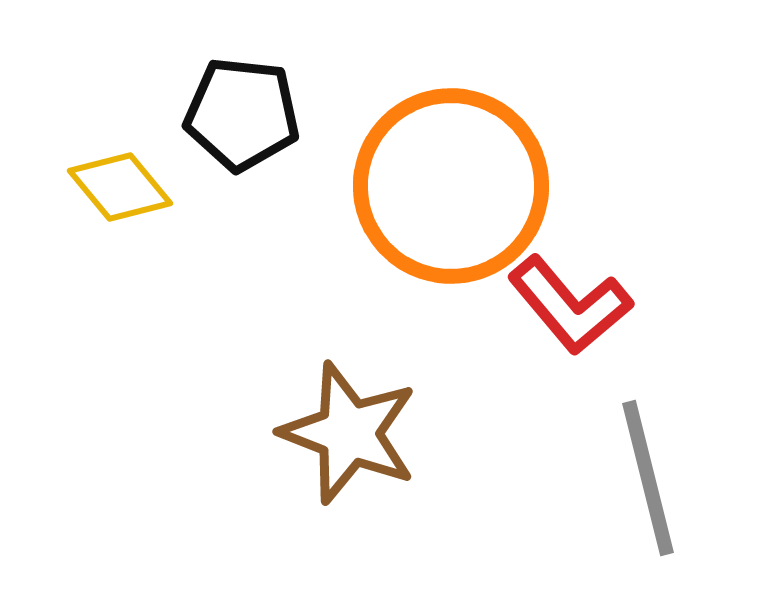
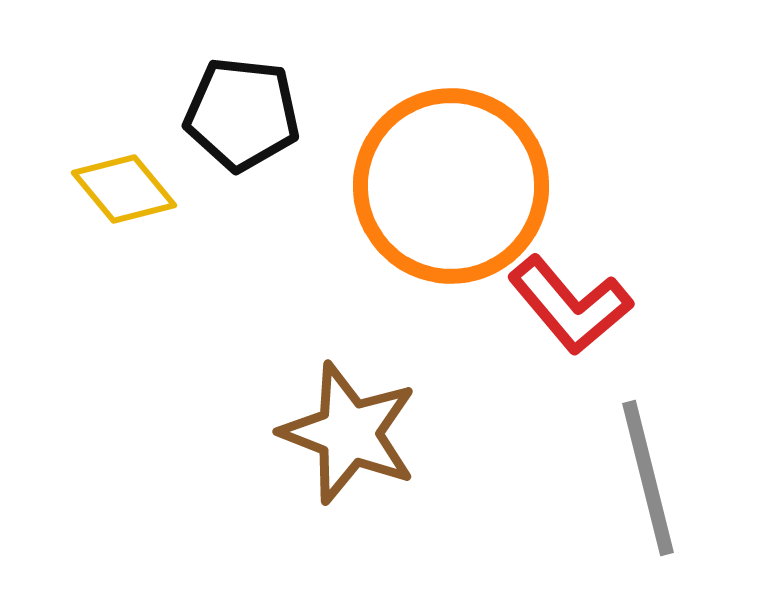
yellow diamond: moved 4 px right, 2 px down
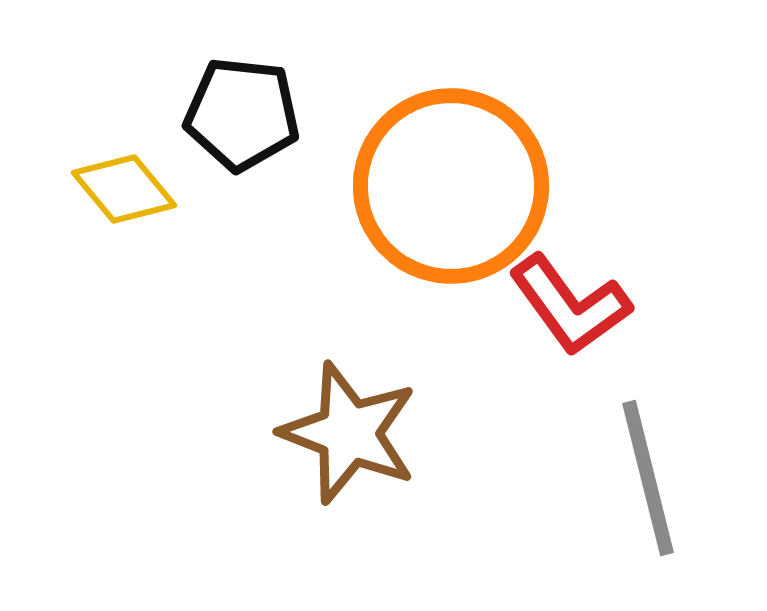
red L-shape: rotated 4 degrees clockwise
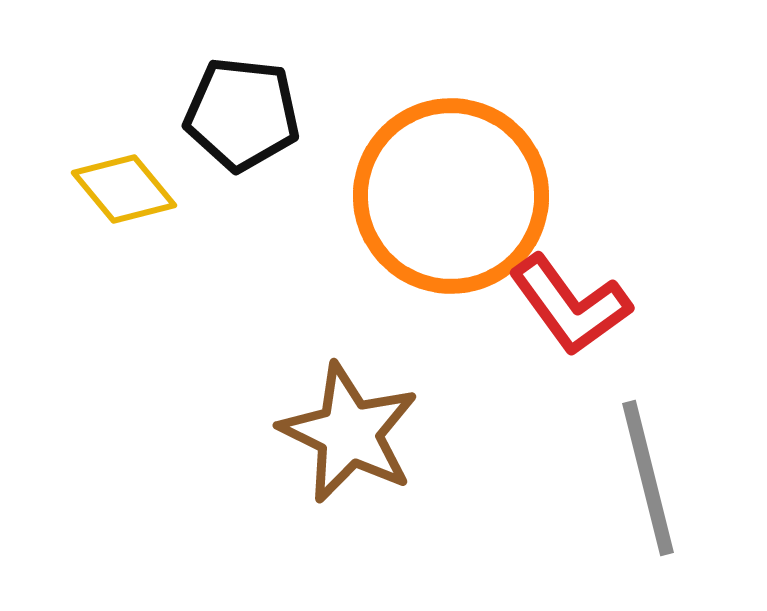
orange circle: moved 10 px down
brown star: rotated 5 degrees clockwise
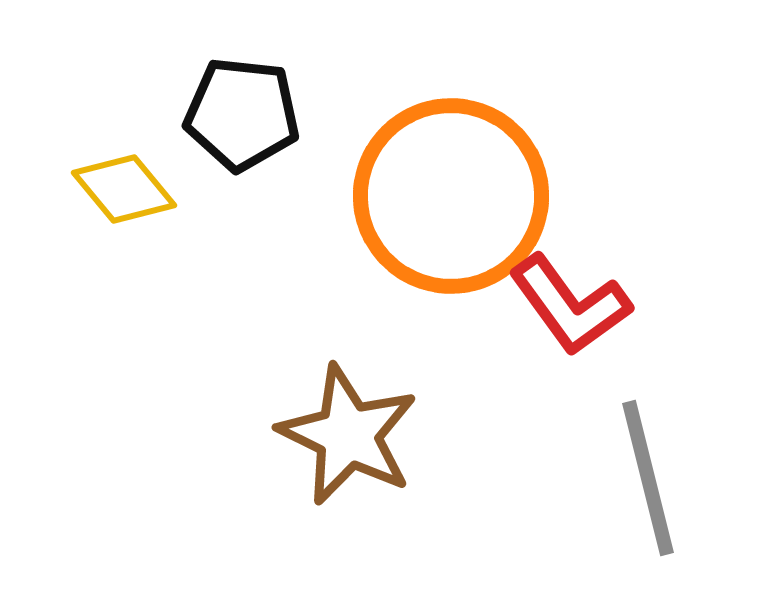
brown star: moved 1 px left, 2 px down
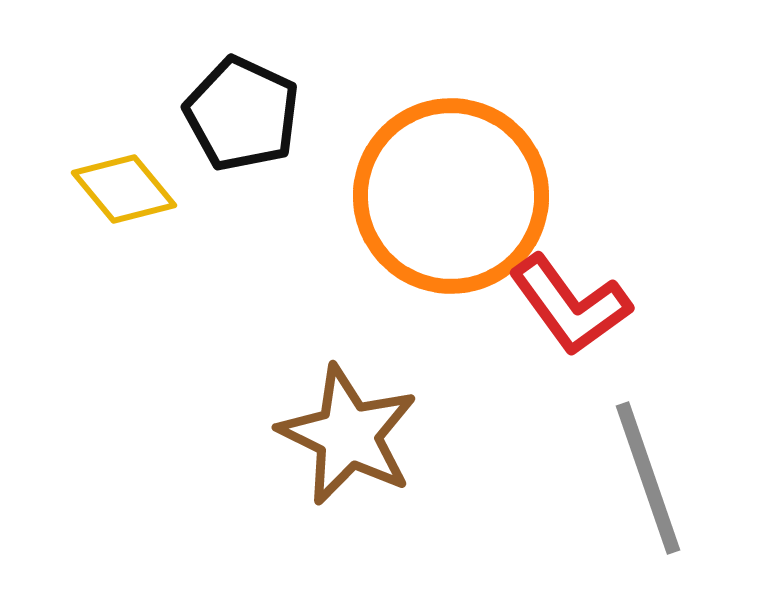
black pentagon: rotated 19 degrees clockwise
gray line: rotated 5 degrees counterclockwise
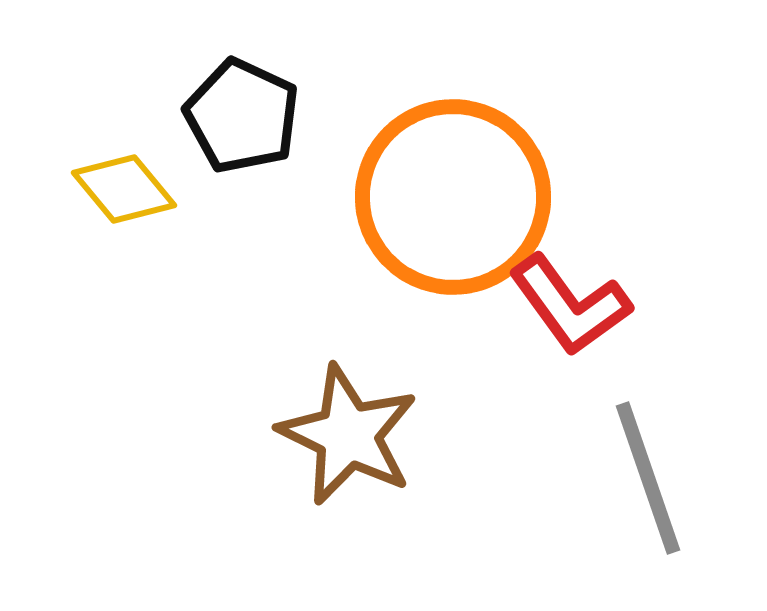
black pentagon: moved 2 px down
orange circle: moved 2 px right, 1 px down
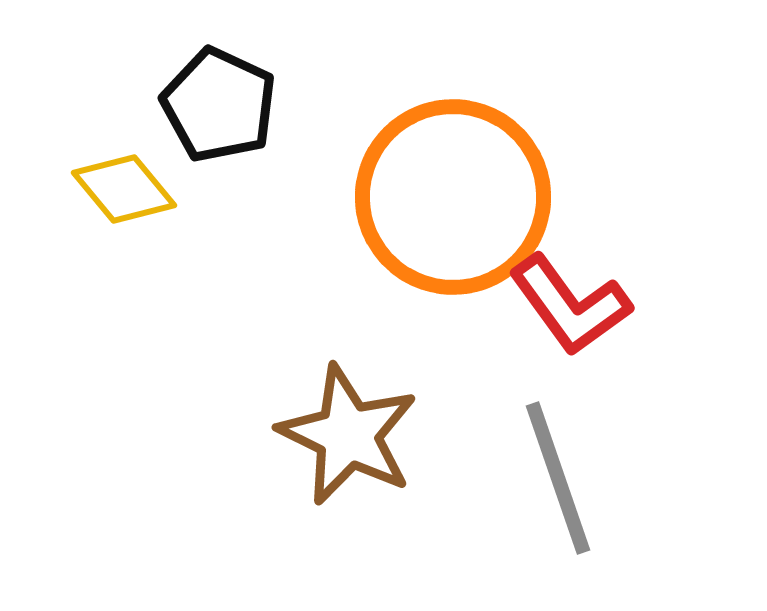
black pentagon: moved 23 px left, 11 px up
gray line: moved 90 px left
